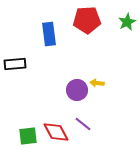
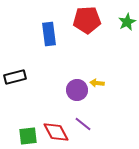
black rectangle: moved 13 px down; rotated 10 degrees counterclockwise
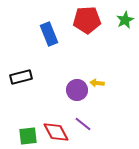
green star: moved 2 px left, 2 px up
blue rectangle: rotated 15 degrees counterclockwise
black rectangle: moved 6 px right
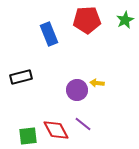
red diamond: moved 2 px up
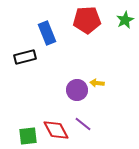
blue rectangle: moved 2 px left, 1 px up
black rectangle: moved 4 px right, 20 px up
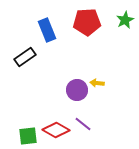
red pentagon: moved 2 px down
blue rectangle: moved 3 px up
black rectangle: rotated 20 degrees counterclockwise
red diamond: rotated 32 degrees counterclockwise
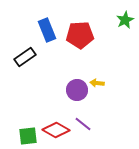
red pentagon: moved 7 px left, 13 px down
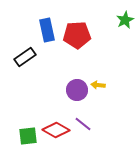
blue rectangle: rotated 10 degrees clockwise
red pentagon: moved 3 px left
yellow arrow: moved 1 px right, 2 px down
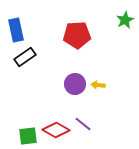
blue rectangle: moved 31 px left
purple circle: moved 2 px left, 6 px up
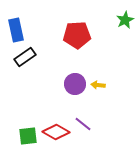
red diamond: moved 2 px down
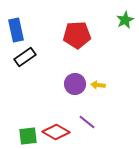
purple line: moved 4 px right, 2 px up
